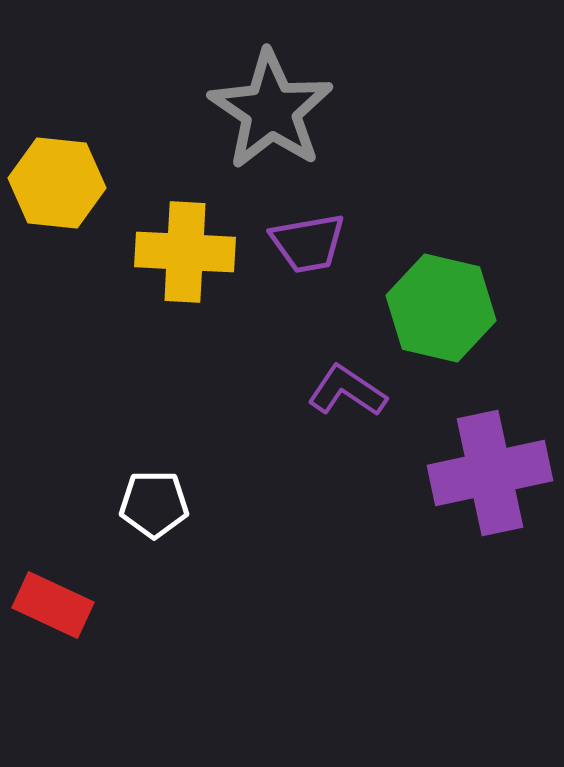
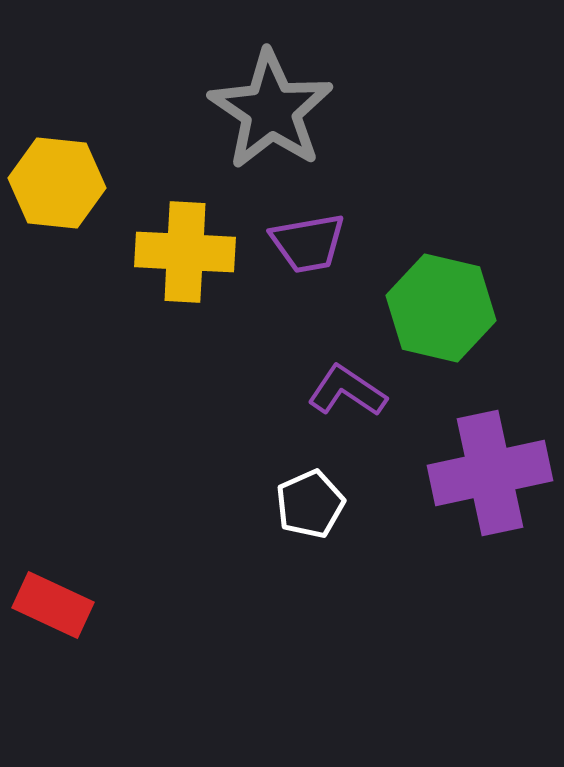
white pentagon: moved 156 px right; rotated 24 degrees counterclockwise
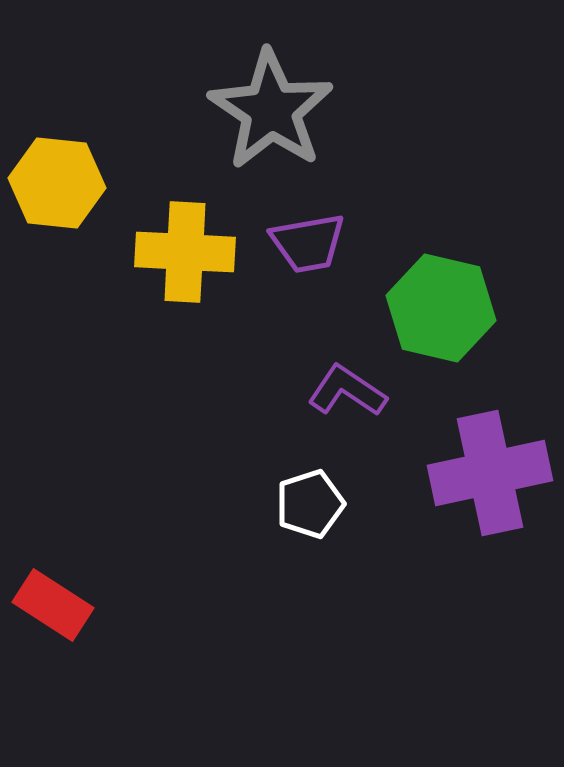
white pentagon: rotated 6 degrees clockwise
red rectangle: rotated 8 degrees clockwise
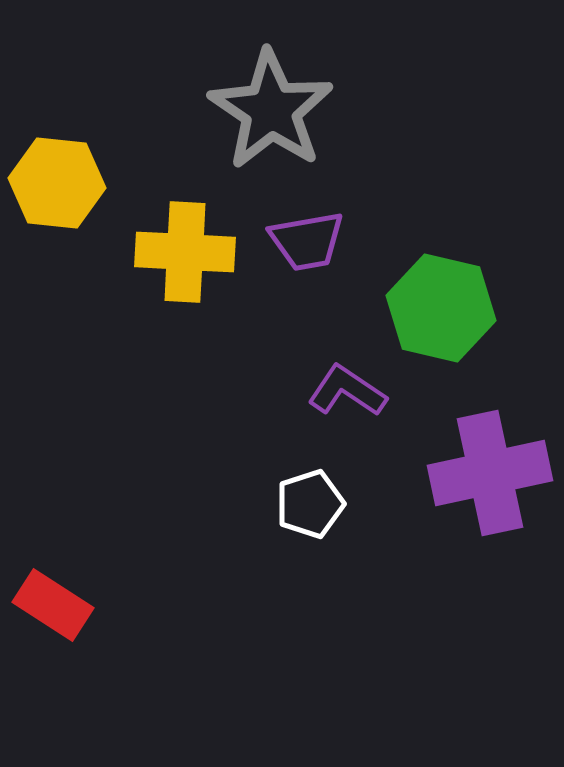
purple trapezoid: moved 1 px left, 2 px up
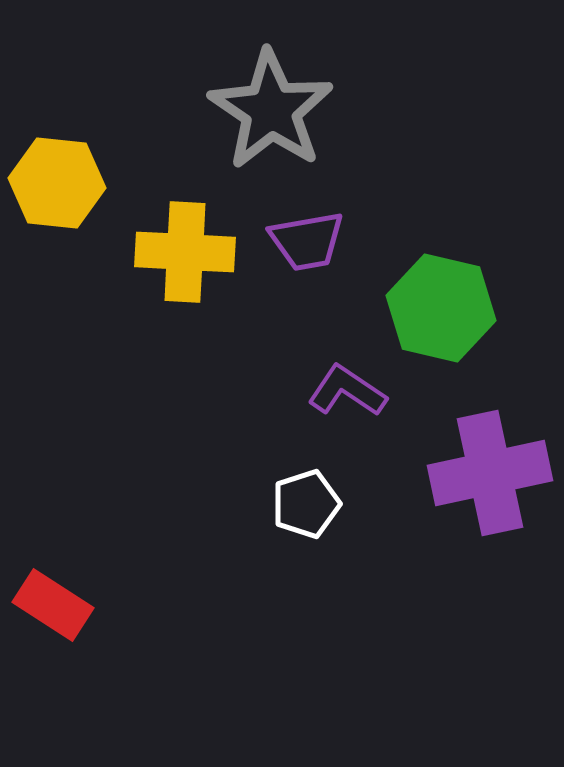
white pentagon: moved 4 px left
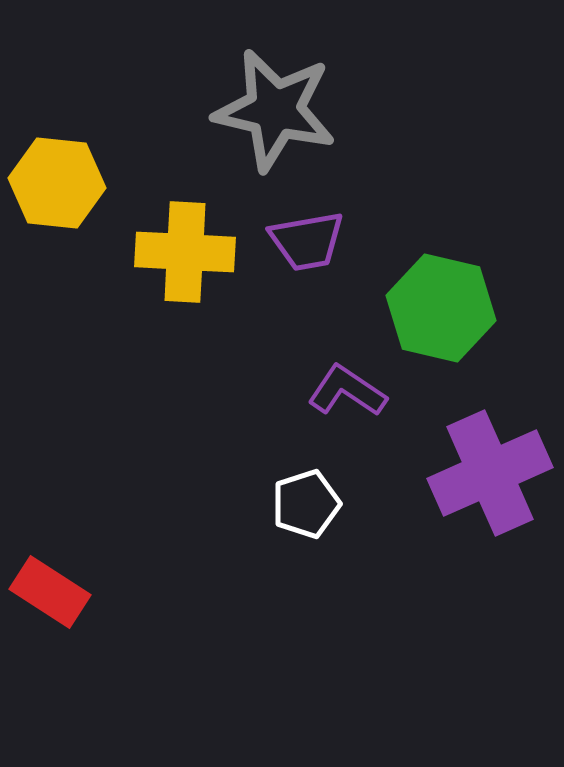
gray star: moved 4 px right; rotated 21 degrees counterclockwise
purple cross: rotated 12 degrees counterclockwise
red rectangle: moved 3 px left, 13 px up
